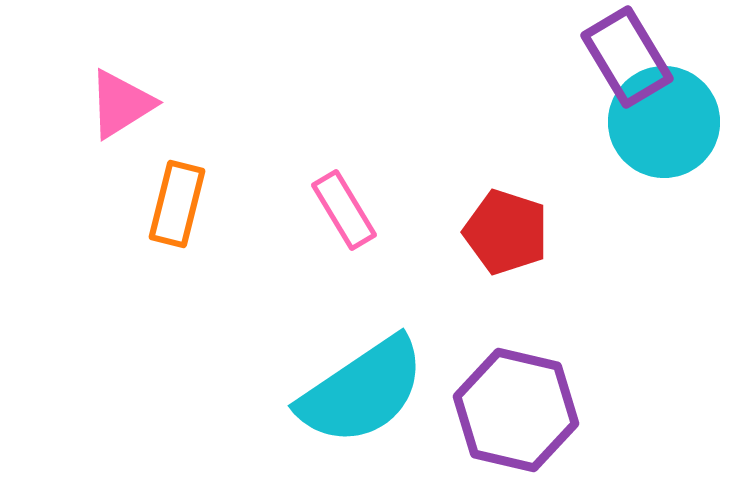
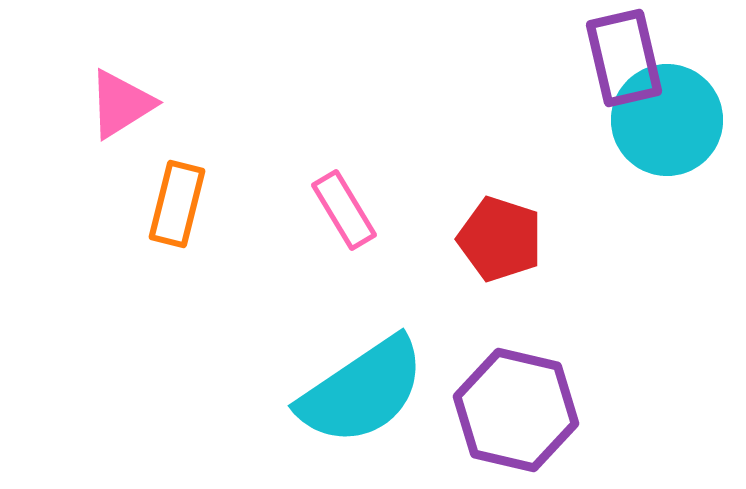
purple rectangle: moved 3 px left, 1 px down; rotated 18 degrees clockwise
cyan circle: moved 3 px right, 2 px up
red pentagon: moved 6 px left, 7 px down
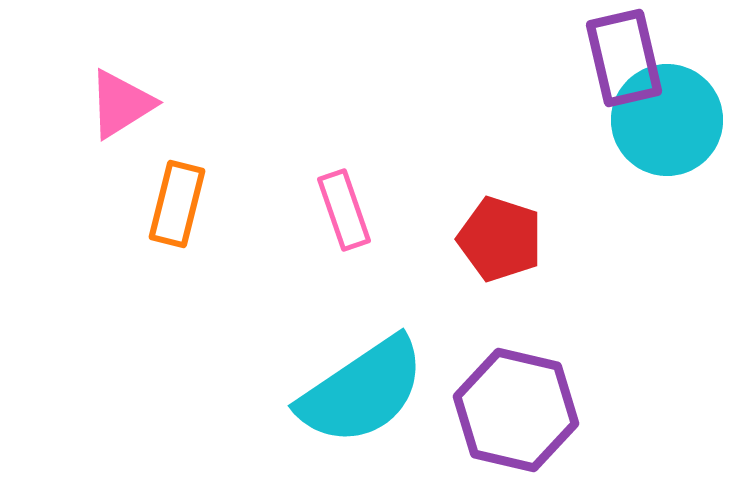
pink rectangle: rotated 12 degrees clockwise
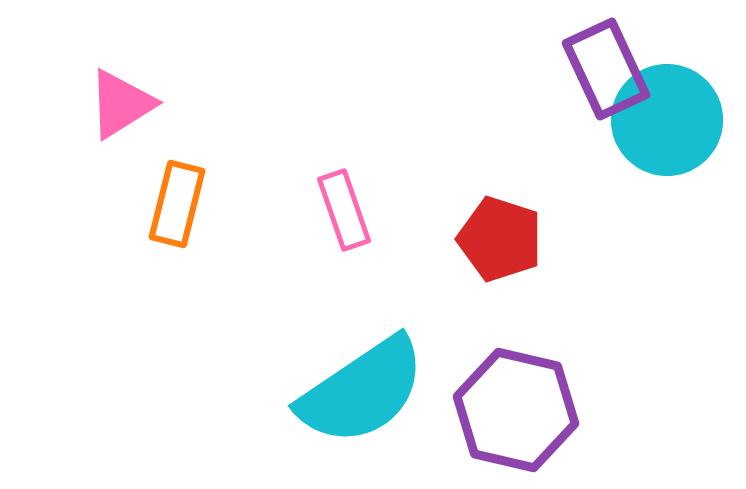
purple rectangle: moved 18 px left, 11 px down; rotated 12 degrees counterclockwise
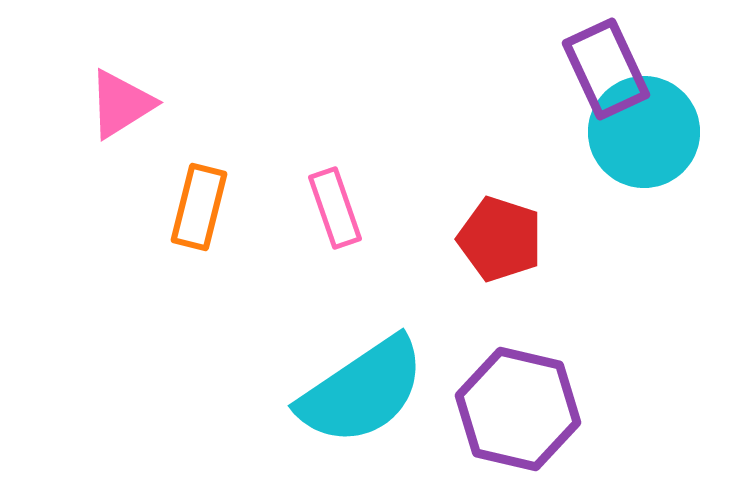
cyan circle: moved 23 px left, 12 px down
orange rectangle: moved 22 px right, 3 px down
pink rectangle: moved 9 px left, 2 px up
purple hexagon: moved 2 px right, 1 px up
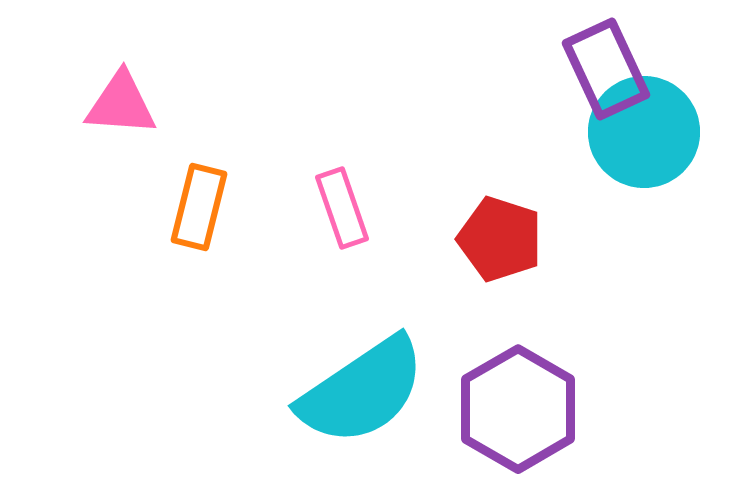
pink triangle: rotated 36 degrees clockwise
pink rectangle: moved 7 px right
purple hexagon: rotated 17 degrees clockwise
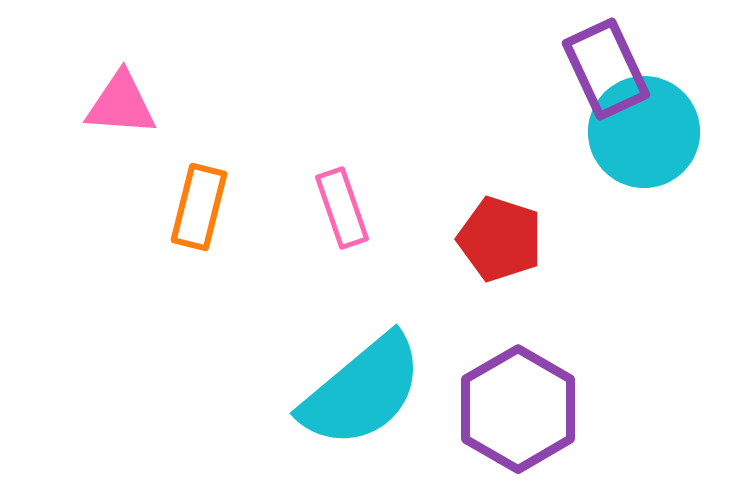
cyan semicircle: rotated 6 degrees counterclockwise
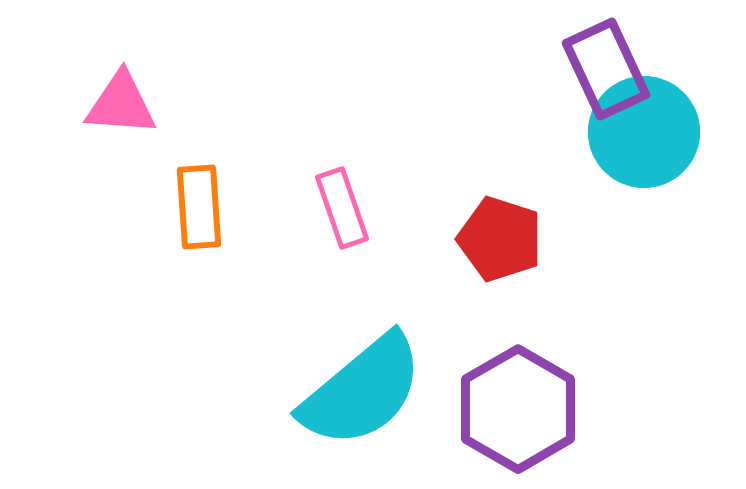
orange rectangle: rotated 18 degrees counterclockwise
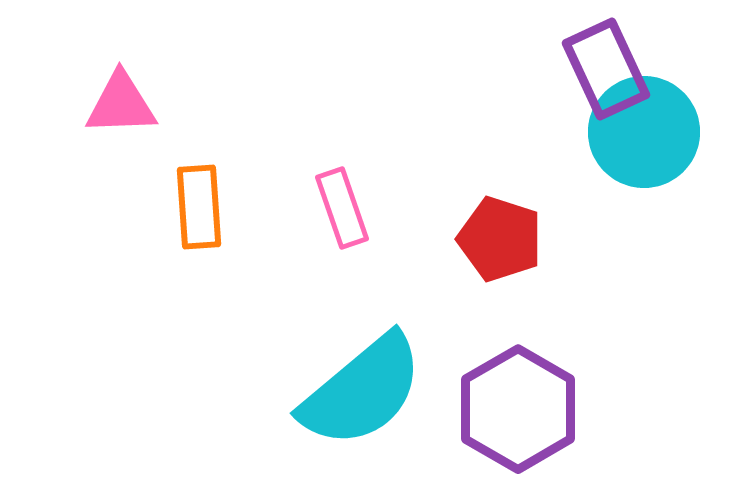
pink triangle: rotated 6 degrees counterclockwise
